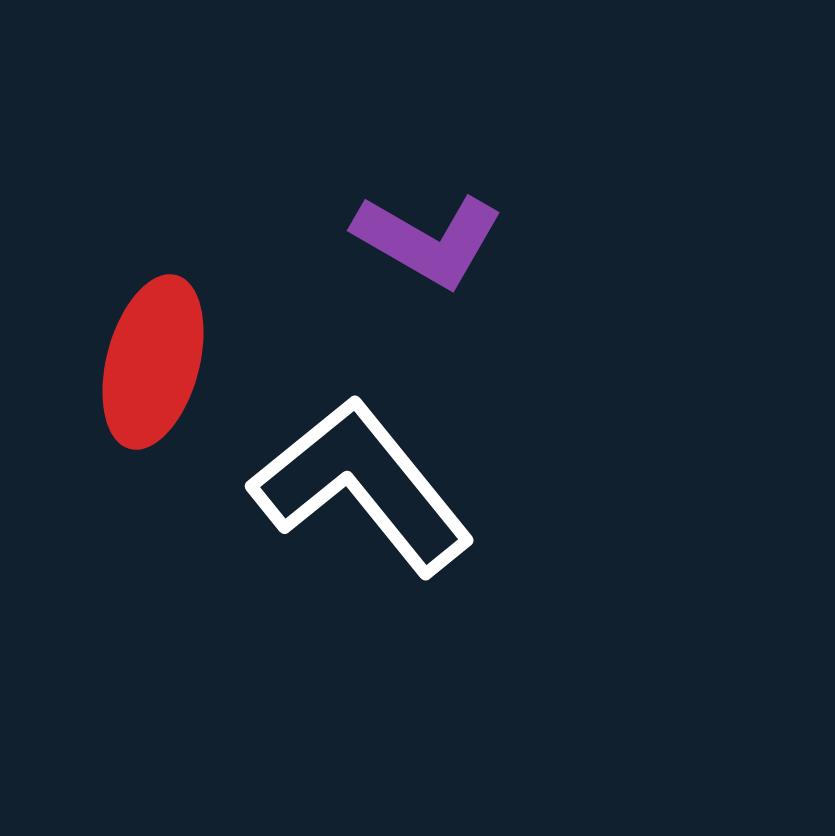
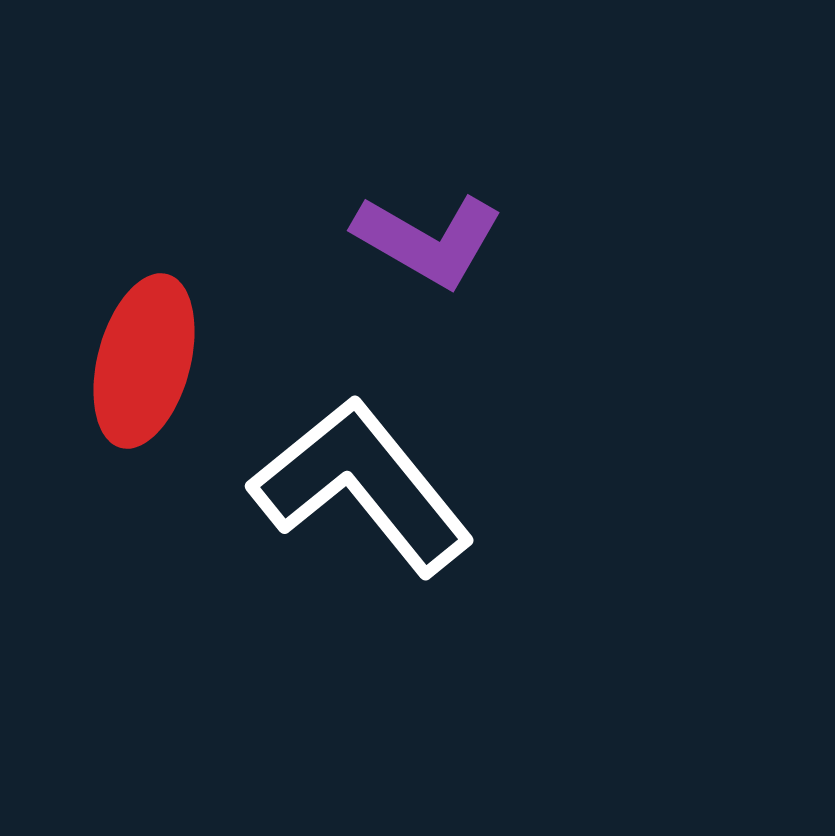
red ellipse: moved 9 px left, 1 px up
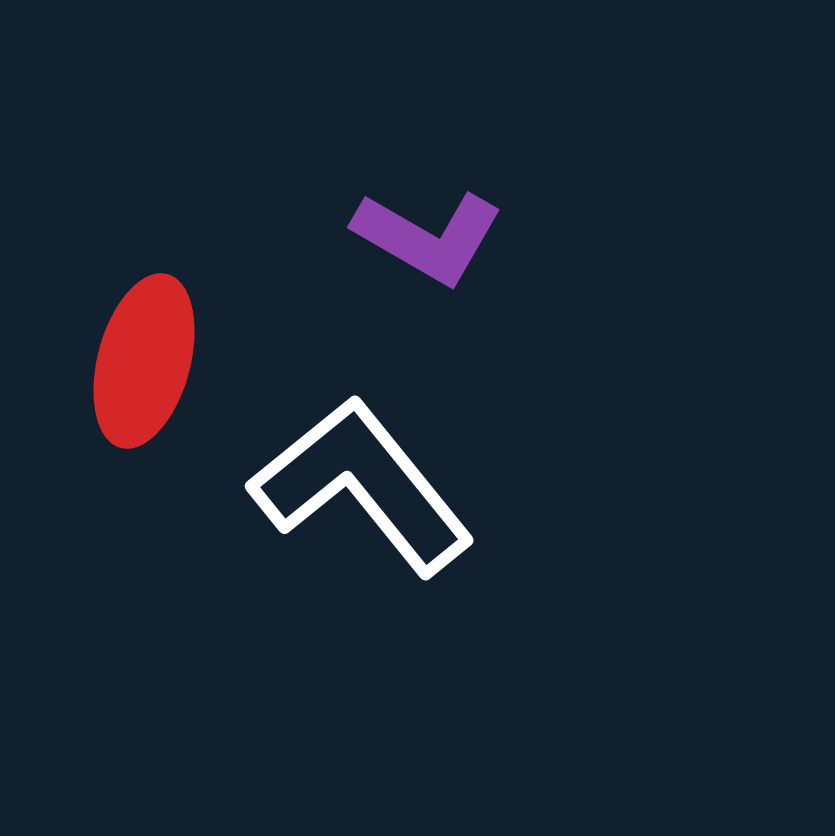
purple L-shape: moved 3 px up
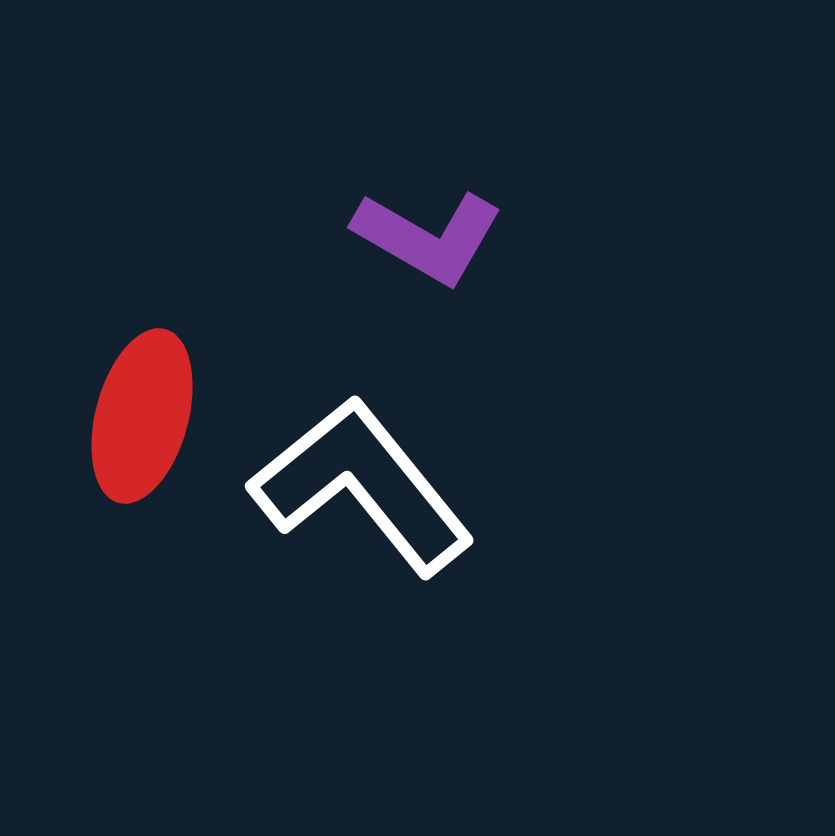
red ellipse: moved 2 px left, 55 px down
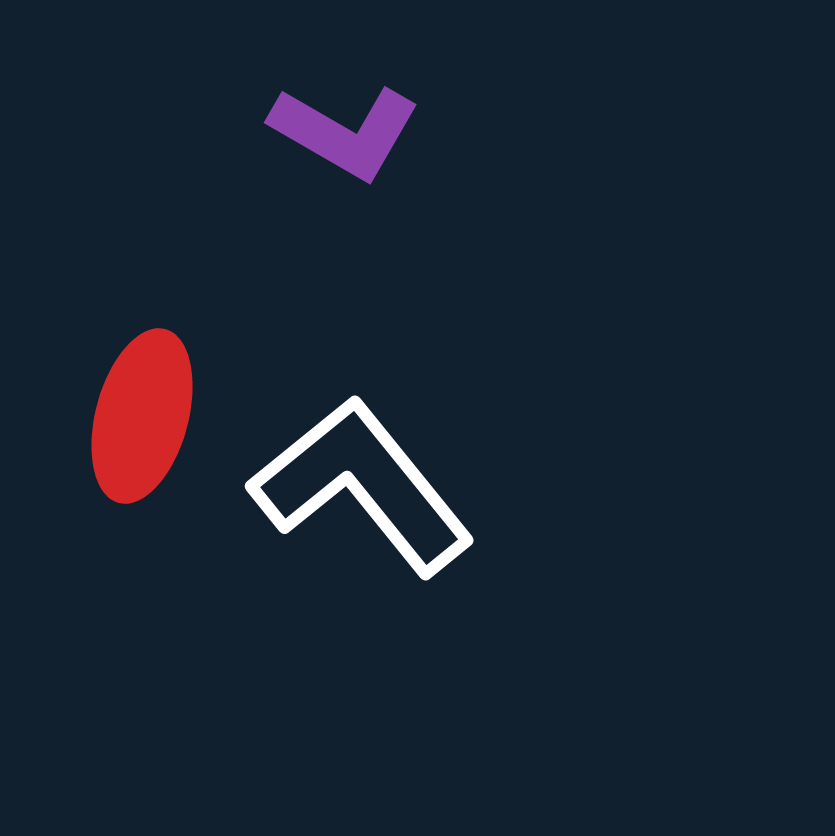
purple L-shape: moved 83 px left, 105 px up
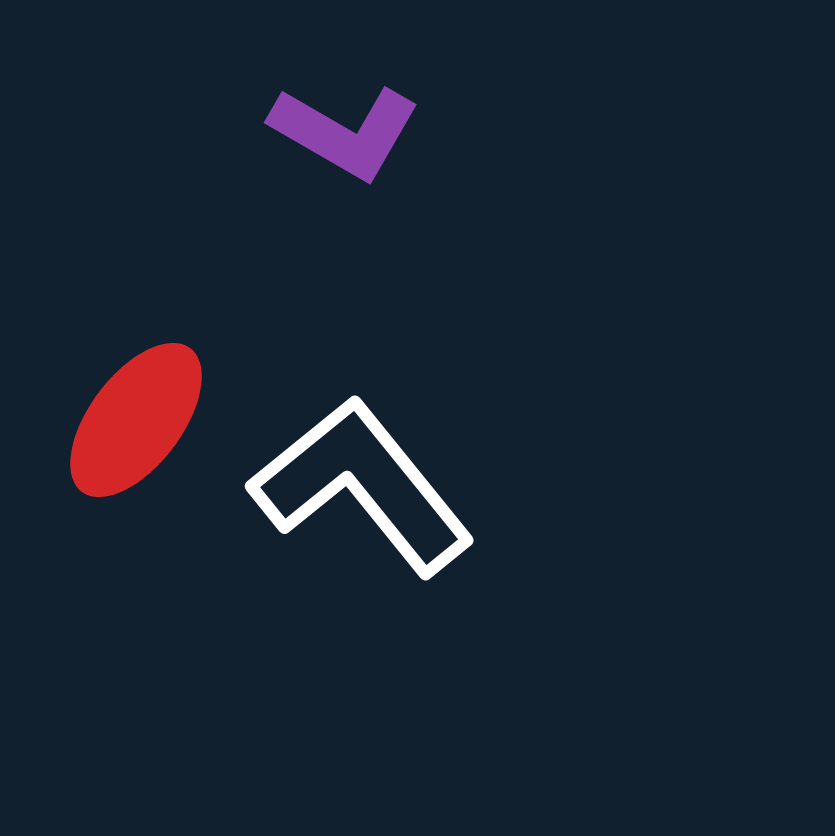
red ellipse: moved 6 px left, 4 px down; rotated 22 degrees clockwise
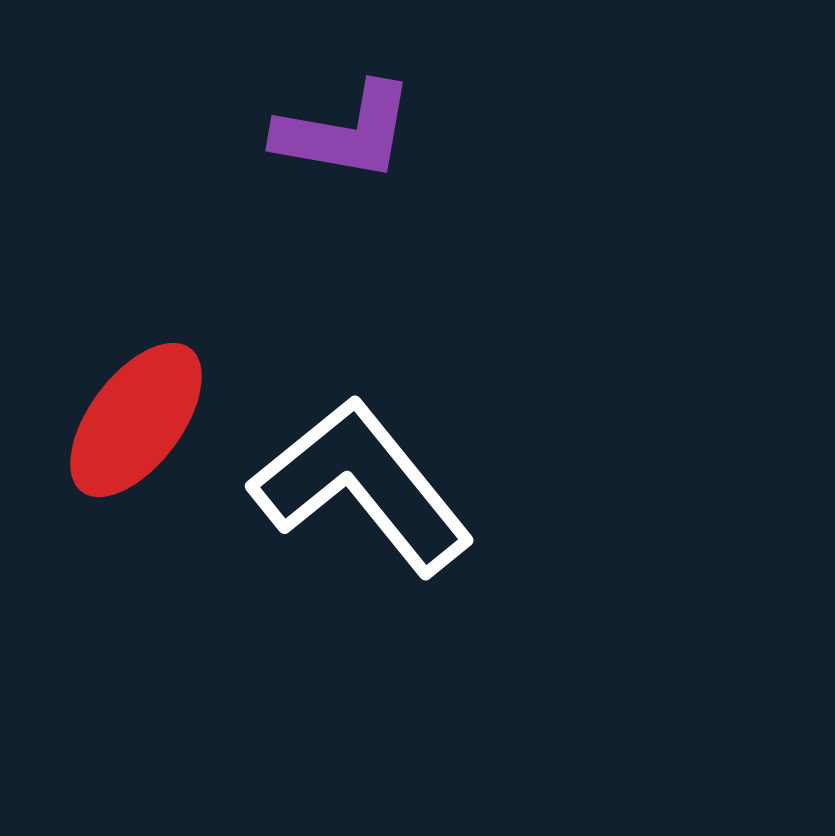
purple L-shape: rotated 20 degrees counterclockwise
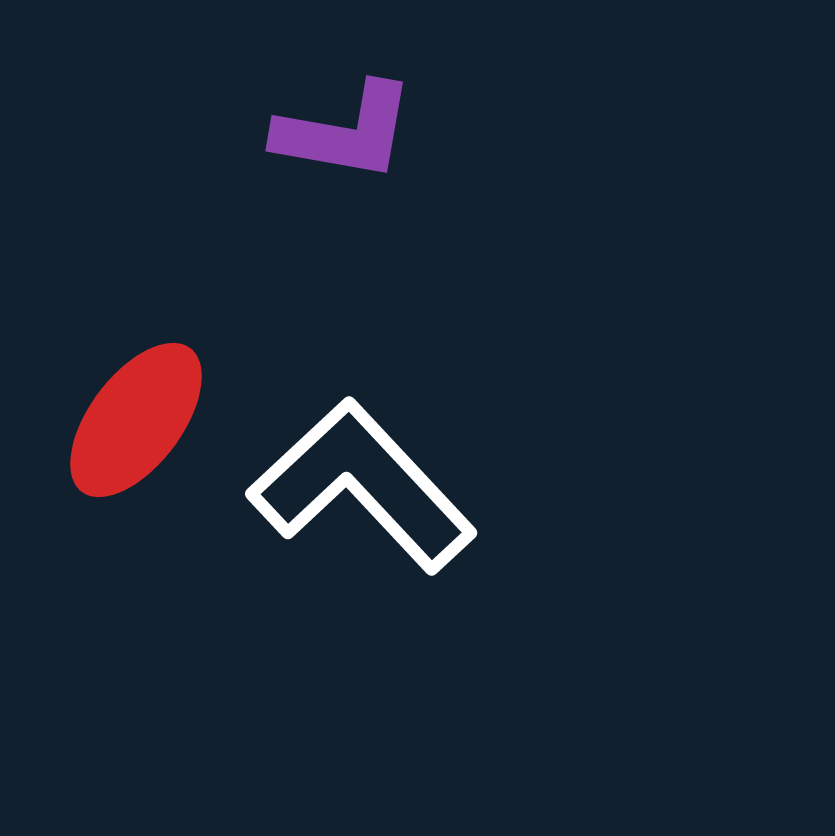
white L-shape: rotated 4 degrees counterclockwise
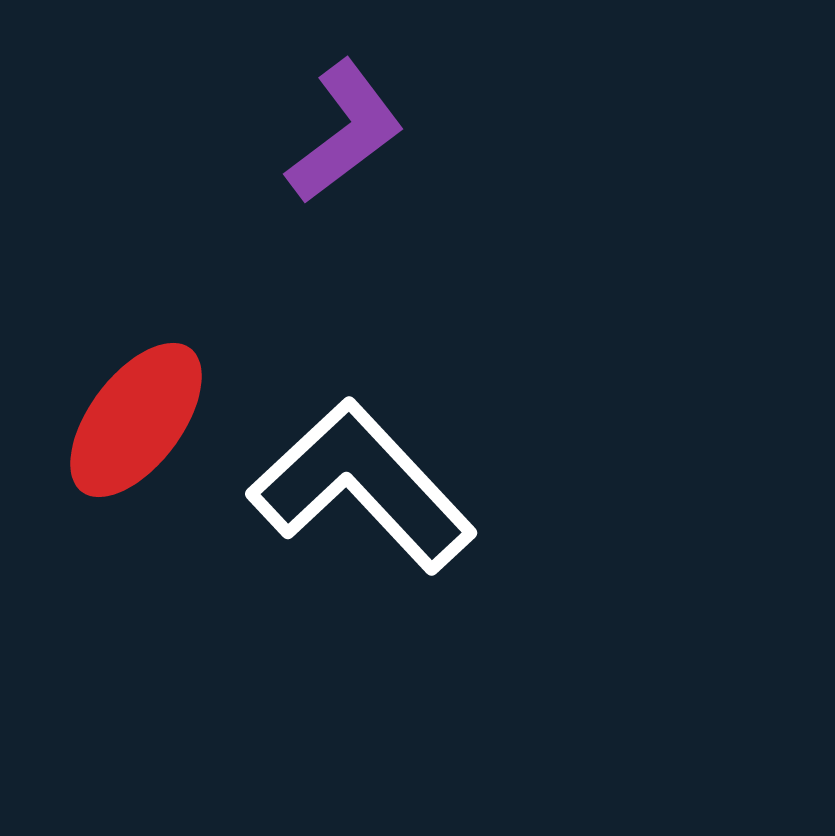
purple L-shape: rotated 47 degrees counterclockwise
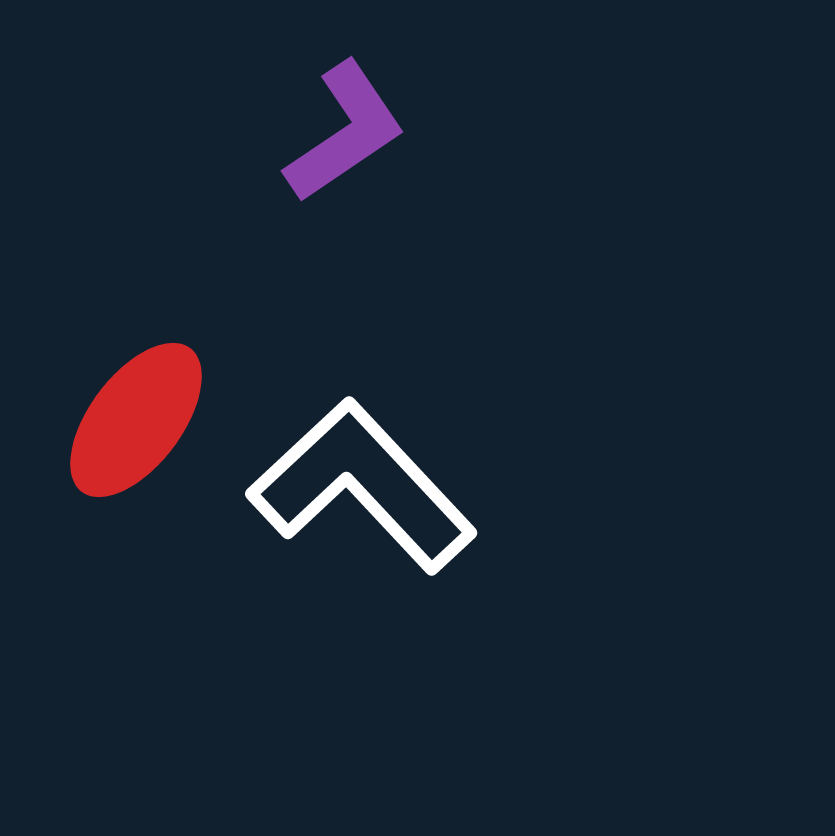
purple L-shape: rotated 3 degrees clockwise
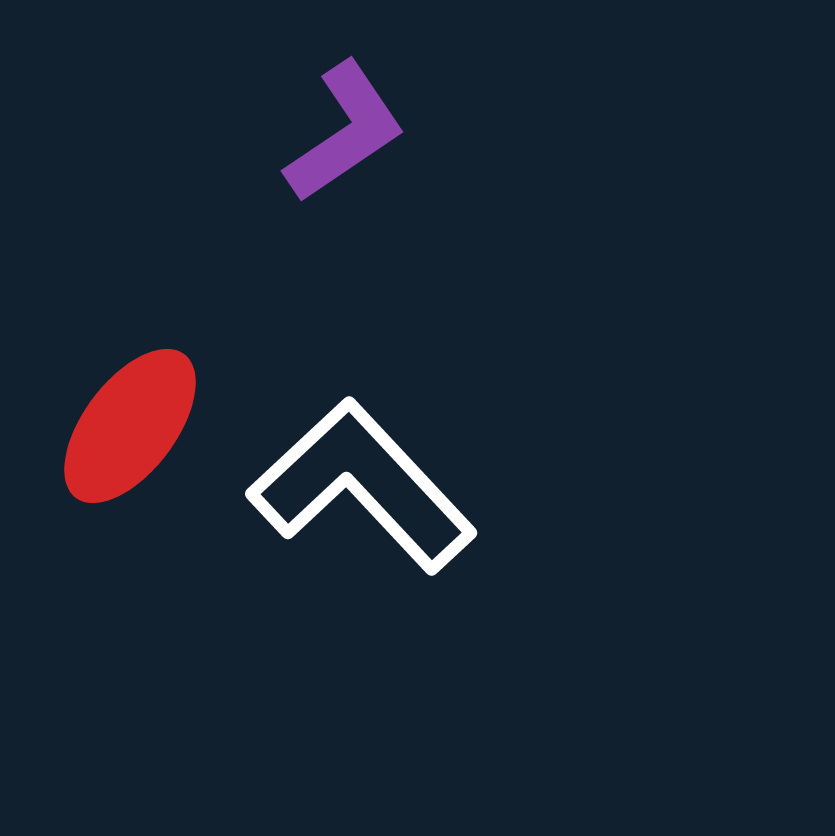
red ellipse: moved 6 px left, 6 px down
